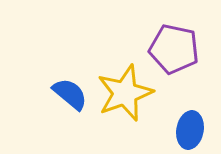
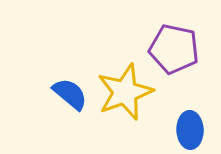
yellow star: moved 1 px up
blue ellipse: rotated 12 degrees counterclockwise
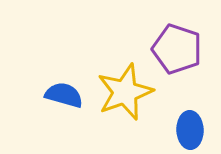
purple pentagon: moved 3 px right; rotated 6 degrees clockwise
blue semicircle: moved 6 px left, 1 px down; rotated 24 degrees counterclockwise
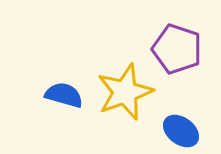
blue ellipse: moved 9 px left, 1 px down; rotated 51 degrees counterclockwise
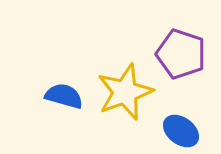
purple pentagon: moved 4 px right, 5 px down
blue semicircle: moved 1 px down
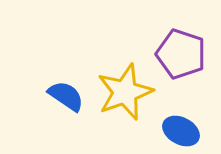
blue semicircle: moved 2 px right; rotated 18 degrees clockwise
blue ellipse: rotated 9 degrees counterclockwise
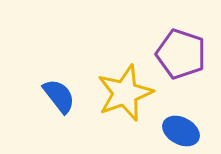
yellow star: moved 1 px down
blue semicircle: moved 7 px left; rotated 18 degrees clockwise
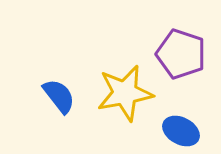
yellow star: rotated 10 degrees clockwise
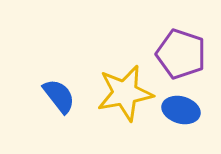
blue ellipse: moved 21 px up; rotated 12 degrees counterclockwise
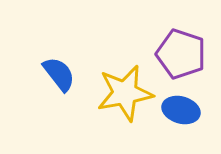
blue semicircle: moved 22 px up
